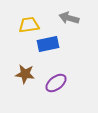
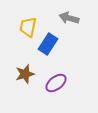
yellow trapezoid: moved 1 px left, 2 px down; rotated 70 degrees counterclockwise
blue rectangle: rotated 45 degrees counterclockwise
brown star: rotated 24 degrees counterclockwise
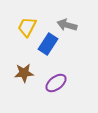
gray arrow: moved 2 px left, 7 px down
yellow trapezoid: moved 1 px left; rotated 15 degrees clockwise
brown star: moved 1 px left, 1 px up; rotated 12 degrees clockwise
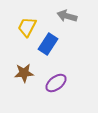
gray arrow: moved 9 px up
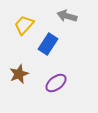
yellow trapezoid: moved 3 px left, 2 px up; rotated 15 degrees clockwise
brown star: moved 5 px left, 1 px down; rotated 18 degrees counterclockwise
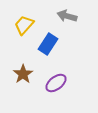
brown star: moved 4 px right; rotated 12 degrees counterclockwise
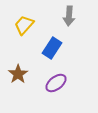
gray arrow: moved 2 px right; rotated 102 degrees counterclockwise
blue rectangle: moved 4 px right, 4 px down
brown star: moved 5 px left
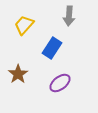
purple ellipse: moved 4 px right
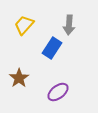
gray arrow: moved 9 px down
brown star: moved 1 px right, 4 px down
purple ellipse: moved 2 px left, 9 px down
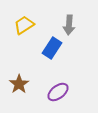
yellow trapezoid: rotated 15 degrees clockwise
brown star: moved 6 px down
